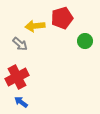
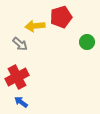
red pentagon: moved 1 px left, 1 px up
green circle: moved 2 px right, 1 px down
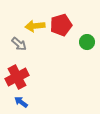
red pentagon: moved 8 px down
gray arrow: moved 1 px left
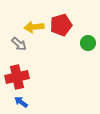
yellow arrow: moved 1 px left, 1 px down
green circle: moved 1 px right, 1 px down
red cross: rotated 15 degrees clockwise
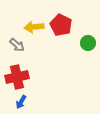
red pentagon: rotated 30 degrees counterclockwise
gray arrow: moved 2 px left, 1 px down
blue arrow: rotated 96 degrees counterclockwise
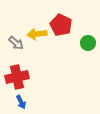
yellow arrow: moved 3 px right, 7 px down
gray arrow: moved 1 px left, 2 px up
blue arrow: rotated 56 degrees counterclockwise
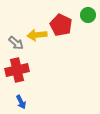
yellow arrow: moved 1 px down
green circle: moved 28 px up
red cross: moved 7 px up
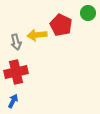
green circle: moved 2 px up
gray arrow: moved 1 px up; rotated 35 degrees clockwise
red cross: moved 1 px left, 2 px down
blue arrow: moved 8 px left, 1 px up; rotated 128 degrees counterclockwise
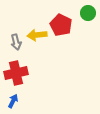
red cross: moved 1 px down
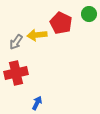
green circle: moved 1 px right, 1 px down
red pentagon: moved 2 px up
gray arrow: rotated 49 degrees clockwise
blue arrow: moved 24 px right, 2 px down
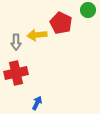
green circle: moved 1 px left, 4 px up
gray arrow: rotated 35 degrees counterclockwise
